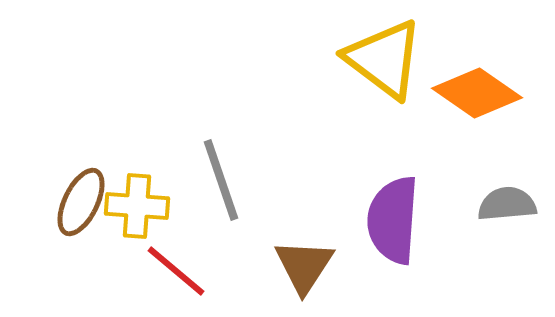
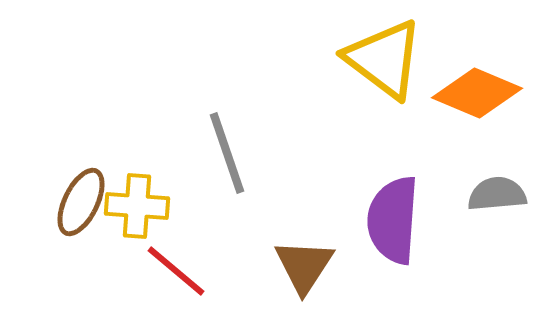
orange diamond: rotated 12 degrees counterclockwise
gray line: moved 6 px right, 27 px up
gray semicircle: moved 10 px left, 10 px up
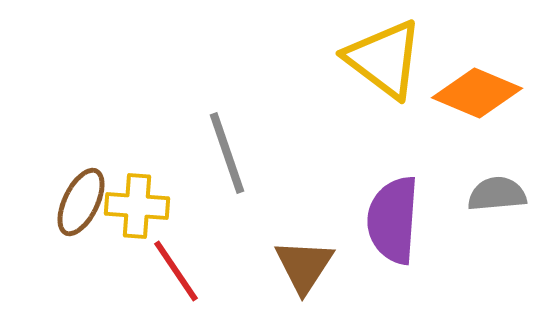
red line: rotated 16 degrees clockwise
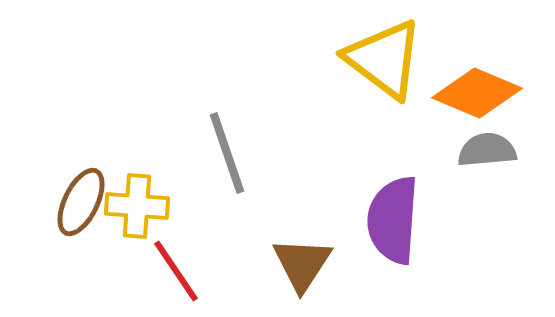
gray semicircle: moved 10 px left, 44 px up
brown triangle: moved 2 px left, 2 px up
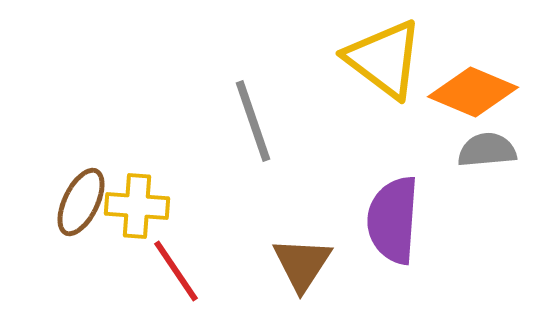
orange diamond: moved 4 px left, 1 px up
gray line: moved 26 px right, 32 px up
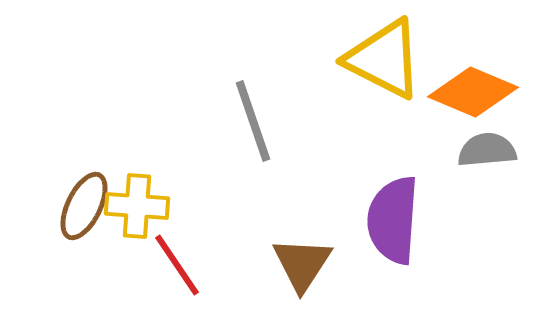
yellow triangle: rotated 10 degrees counterclockwise
brown ellipse: moved 3 px right, 4 px down
red line: moved 1 px right, 6 px up
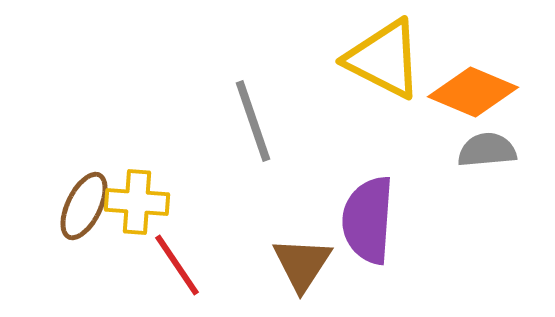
yellow cross: moved 4 px up
purple semicircle: moved 25 px left
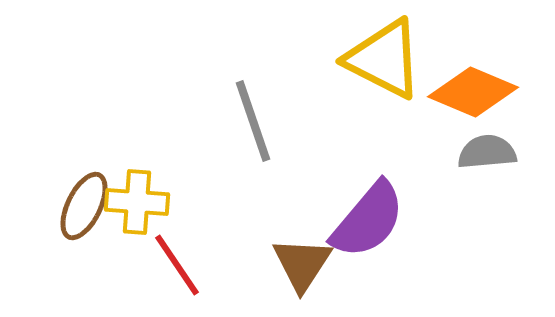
gray semicircle: moved 2 px down
purple semicircle: rotated 144 degrees counterclockwise
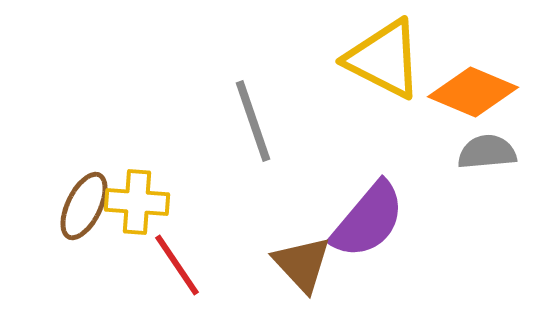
brown triangle: rotated 16 degrees counterclockwise
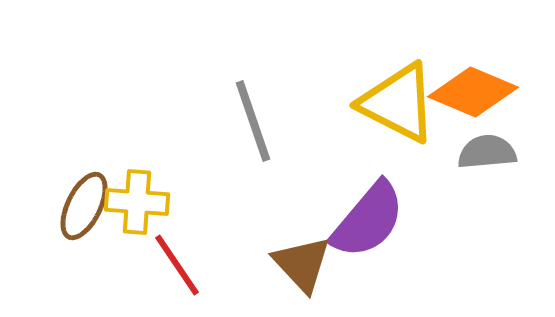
yellow triangle: moved 14 px right, 44 px down
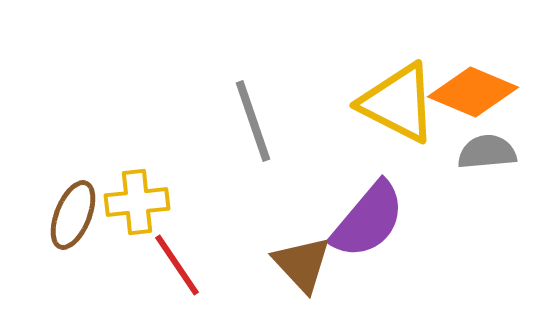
yellow cross: rotated 10 degrees counterclockwise
brown ellipse: moved 11 px left, 9 px down; rotated 4 degrees counterclockwise
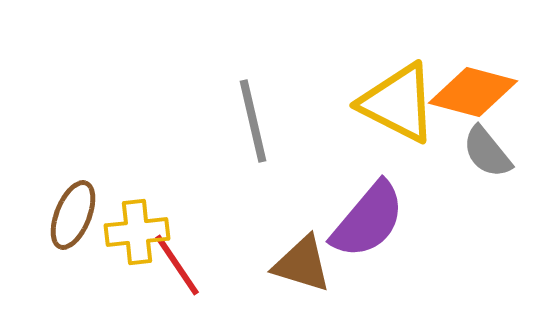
orange diamond: rotated 8 degrees counterclockwise
gray line: rotated 6 degrees clockwise
gray semicircle: rotated 124 degrees counterclockwise
yellow cross: moved 30 px down
brown triangle: rotated 30 degrees counterclockwise
